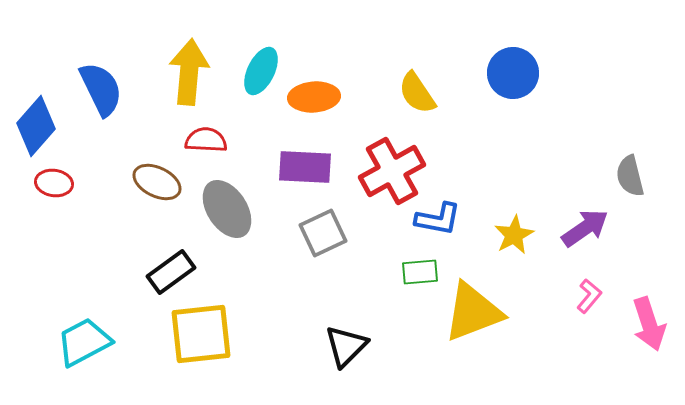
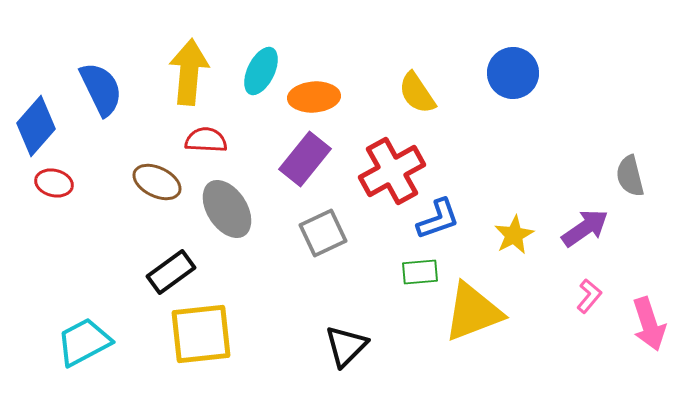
purple rectangle: moved 8 px up; rotated 54 degrees counterclockwise
red ellipse: rotated 6 degrees clockwise
blue L-shape: rotated 30 degrees counterclockwise
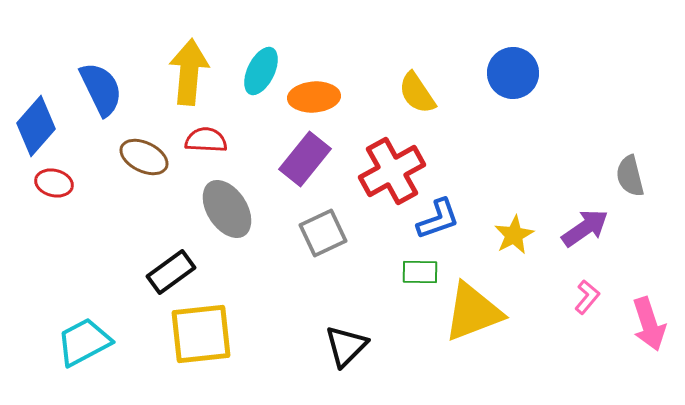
brown ellipse: moved 13 px left, 25 px up
green rectangle: rotated 6 degrees clockwise
pink L-shape: moved 2 px left, 1 px down
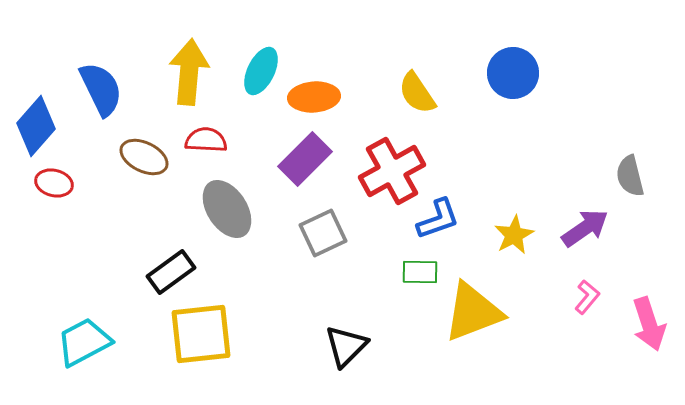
purple rectangle: rotated 6 degrees clockwise
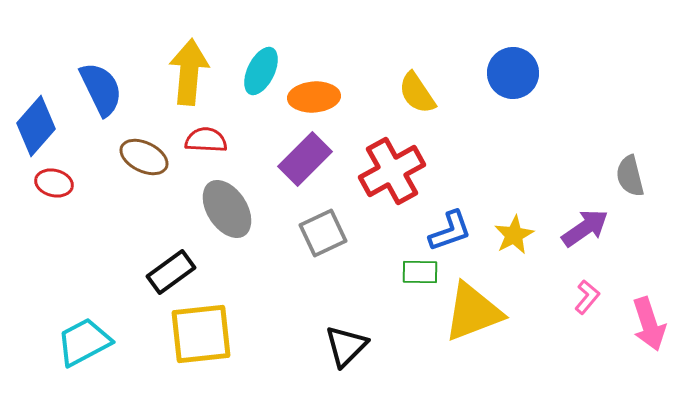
blue L-shape: moved 12 px right, 12 px down
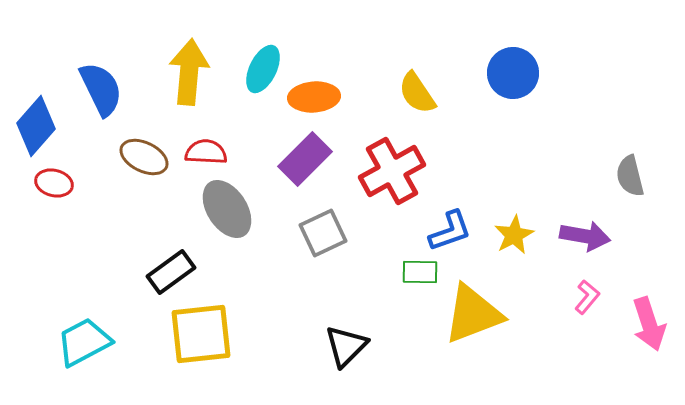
cyan ellipse: moved 2 px right, 2 px up
red semicircle: moved 12 px down
purple arrow: moved 8 px down; rotated 45 degrees clockwise
yellow triangle: moved 2 px down
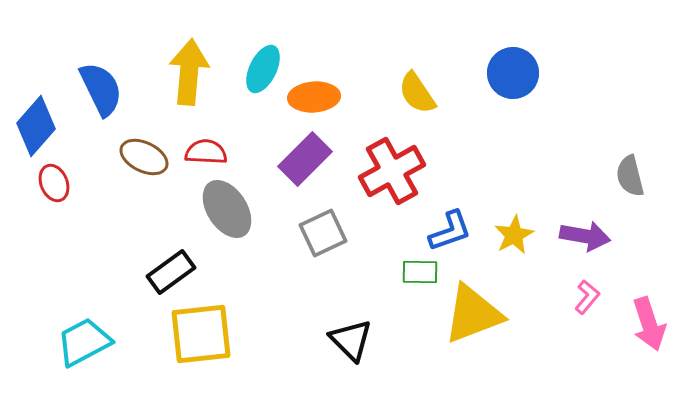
red ellipse: rotated 54 degrees clockwise
black triangle: moved 5 px right, 6 px up; rotated 30 degrees counterclockwise
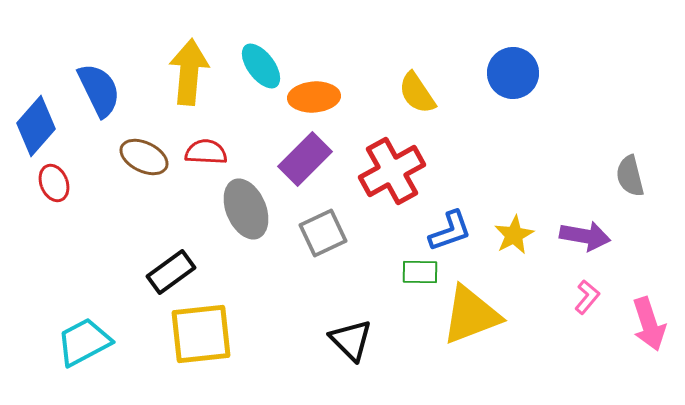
cyan ellipse: moved 2 px left, 3 px up; rotated 63 degrees counterclockwise
blue semicircle: moved 2 px left, 1 px down
gray ellipse: moved 19 px right; rotated 10 degrees clockwise
yellow triangle: moved 2 px left, 1 px down
